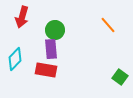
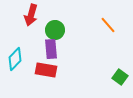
red arrow: moved 9 px right, 2 px up
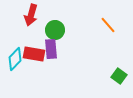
red rectangle: moved 12 px left, 16 px up
green square: moved 1 px left, 1 px up
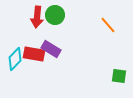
red arrow: moved 6 px right, 2 px down; rotated 10 degrees counterclockwise
green circle: moved 15 px up
purple rectangle: rotated 54 degrees counterclockwise
green square: rotated 28 degrees counterclockwise
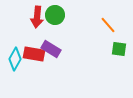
cyan diamond: rotated 15 degrees counterclockwise
green square: moved 27 px up
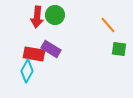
cyan diamond: moved 12 px right, 12 px down
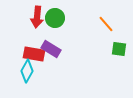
green circle: moved 3 px down
orange line: moved 2 px left, 1 px up
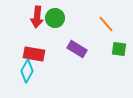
purple rectangle: moved 26 px right
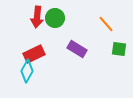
red rectangle: rotated 35 degrees counterclockwise
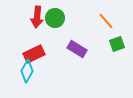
orange line: moved 3 px up
green square: moved 2 px left, 5 px up; rotated 28 degrees counterclockwise
